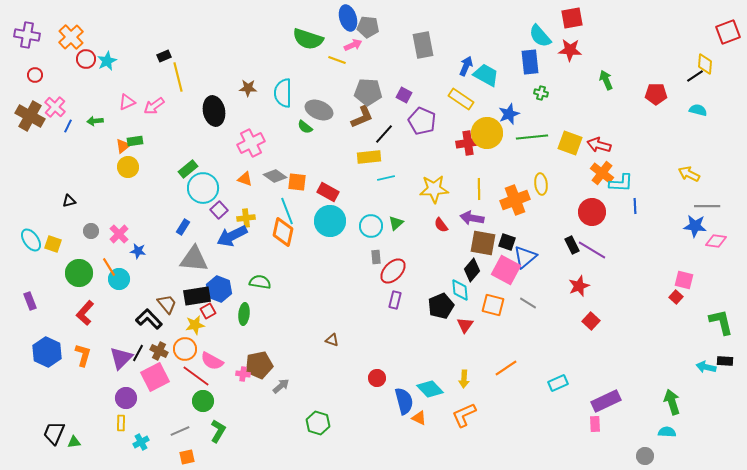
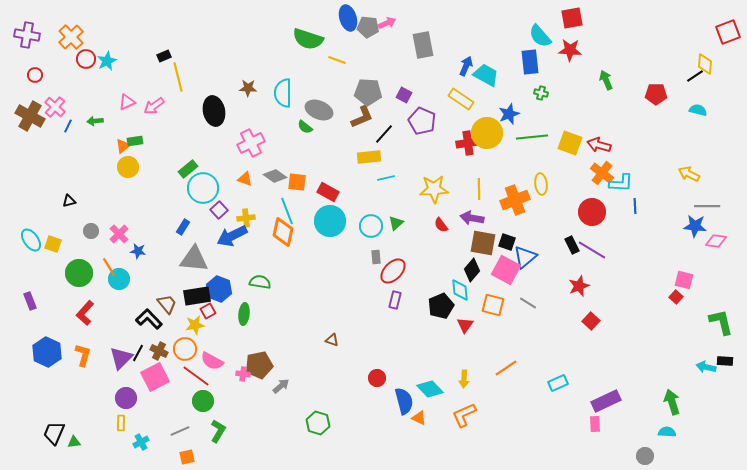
pink arrow at (353, 45): moved 34 px right, 22 px up
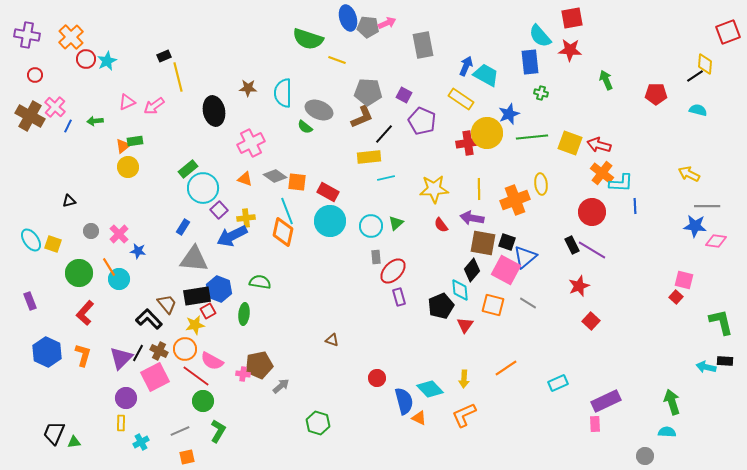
purple rectangle at (395, 300): moved 4 px right, 3 px up; rotated 30 degrees counterclockwise
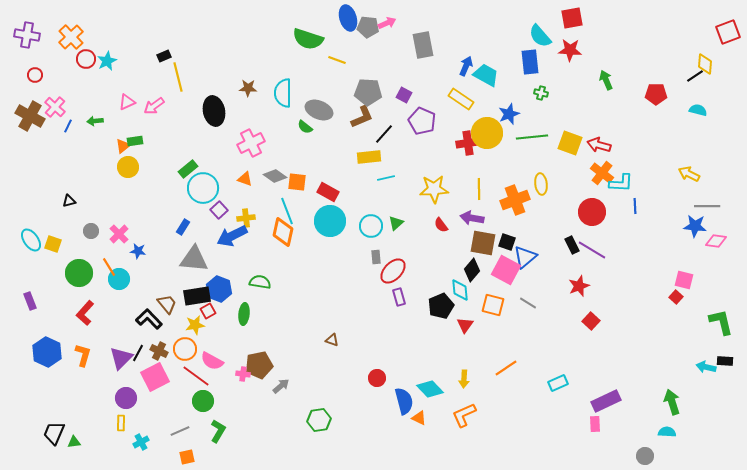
green hexagon at (318, 423): moved 1 px right, 3 px up; rotated 25 degrees counterclockwise
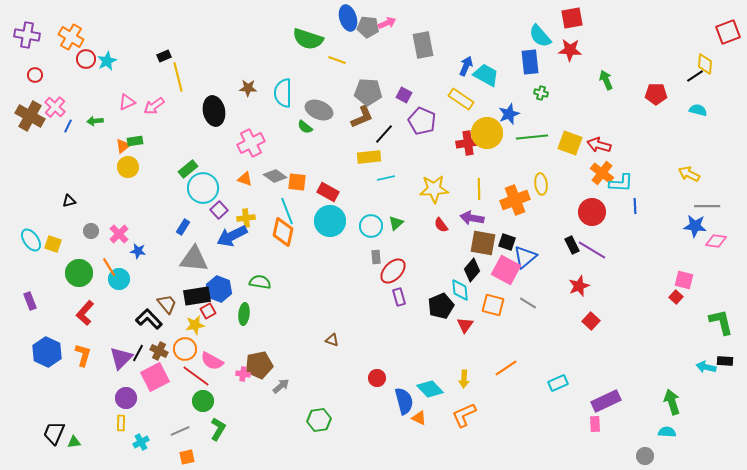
orange cross at (71, 37): rotated 15 degrees counterclockwise
green L-shape at (218, 431): moved 2 px up
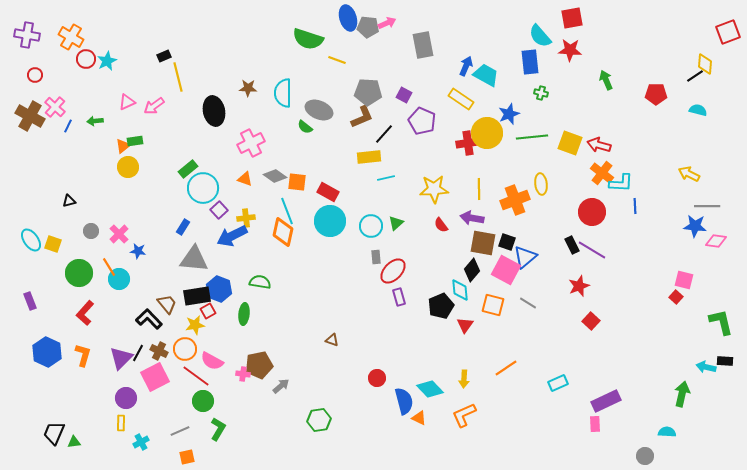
green arrow at (672, 402): moved 10 px right, 8 px up; rotated 30 degrees clockwise
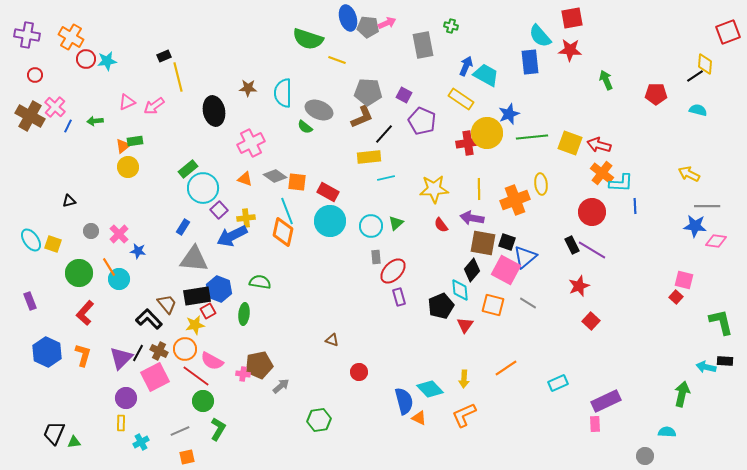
cyan star at (107, 61): rotated 18 degrees clockwise
green cross at (541, 93): moved 90 px left, 67 px up
red circle at (377, 378): moved 18 px left, 6 px up
